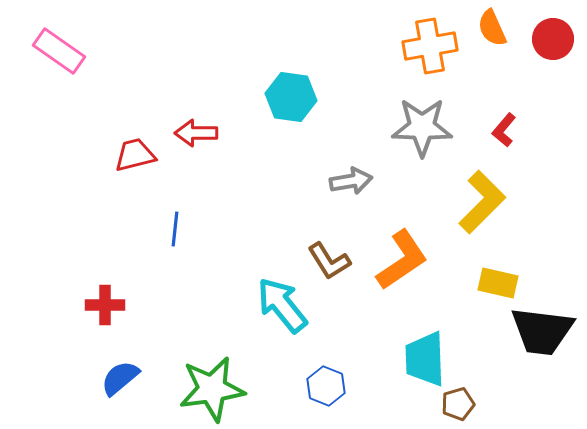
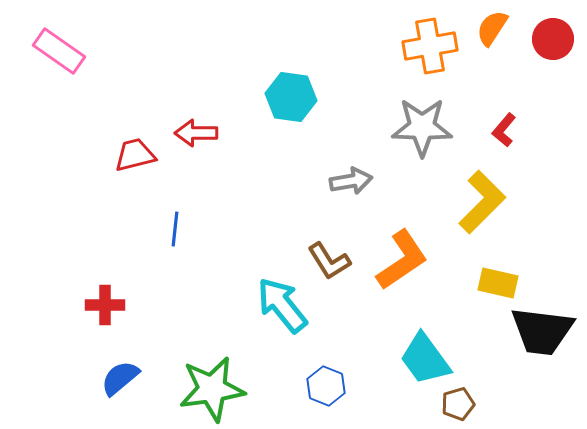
orange semicircle: rotated 57 degrees clockwise
cyan trapezoid: rotated 34 degrees counterclockwise
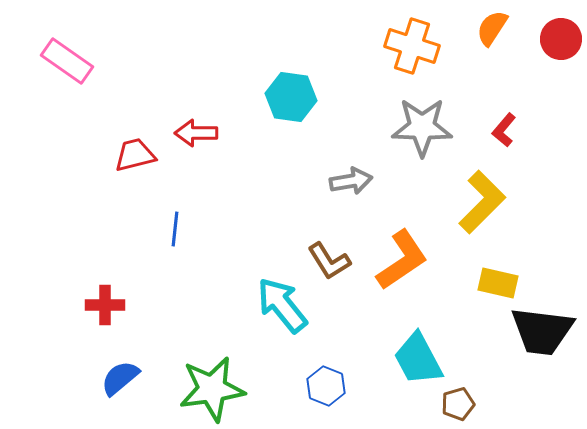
red circle: moved 8 px right
orange cross: moved 18 px left; rotated 28 degrees clockwise
pink rectangle: moved 8 px right, 10 px down
cyan trapezoid: moved 7 px left; rotated 8 degrees clockwise
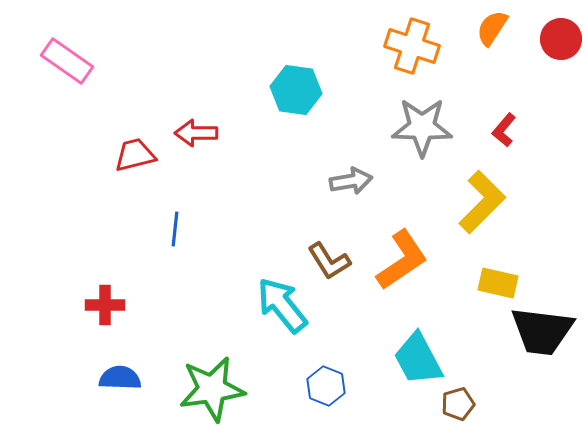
cyan hexagon: moved 5 px right, 7 px up
blue semicircle: rotated 42 degrees clockwise
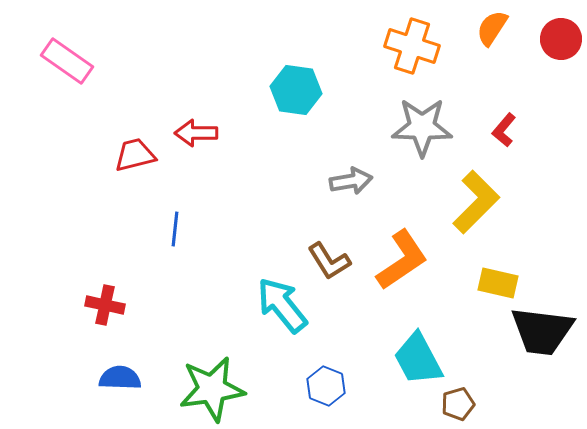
yellow L-shape: moved 6 px left
red cross: rotated 12 degrees clockwise
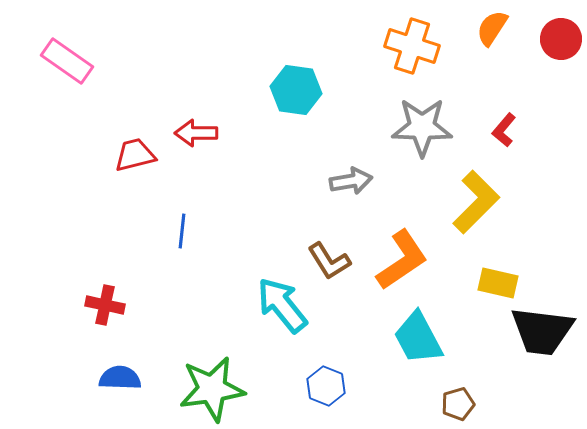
blue line: moved 7 px right, 2 px down
cyan trapezoid: moved 21 px up
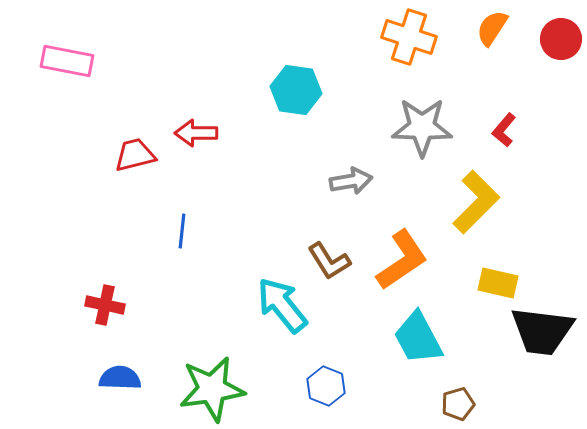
orange cross: moved 3 px left, 9 px up
pink rectangle: rotated 24 degrees counterclockwise
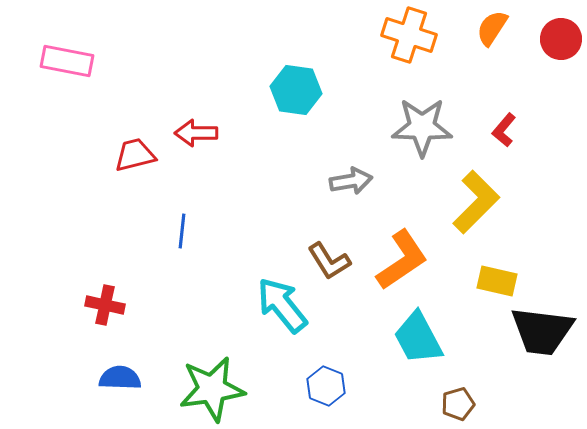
orange cross: moved 2 px up
yellow rectangle: moved 1 px left, 2 px up
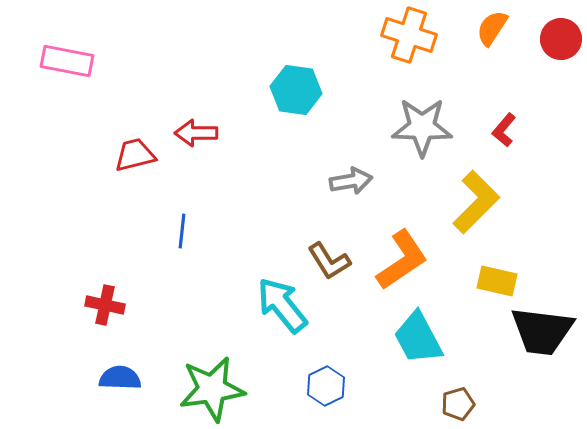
blue hexagon: rotated 12 degrees clockwise
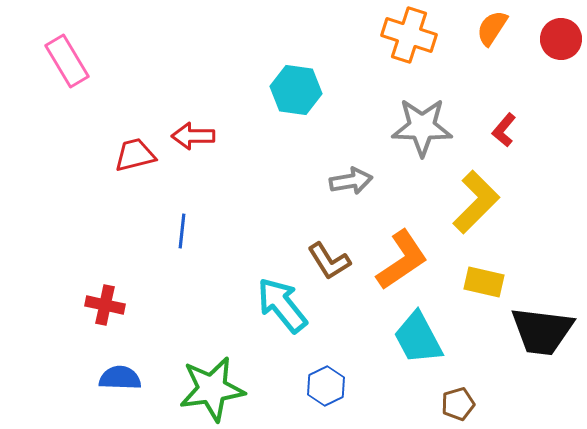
pink rectangle: rotated 48 degrees clockwise
red arrow: moved 3 px left, 3 px down
yellow rectangle: moved 13 px left, 1 px down
